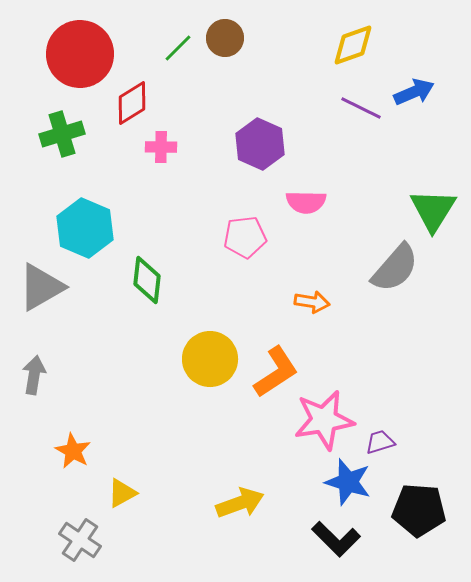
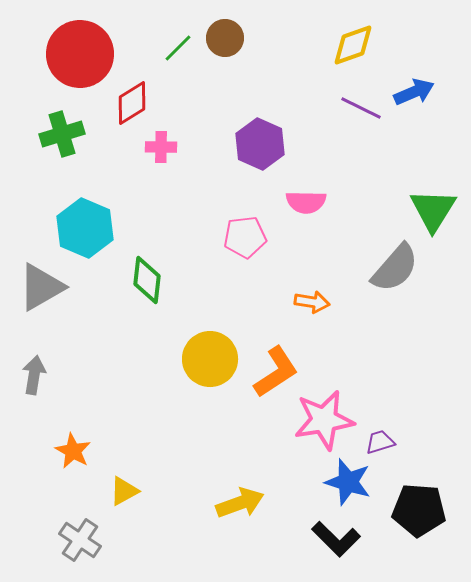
yellow triangle: moved 2 px right, 2 px up
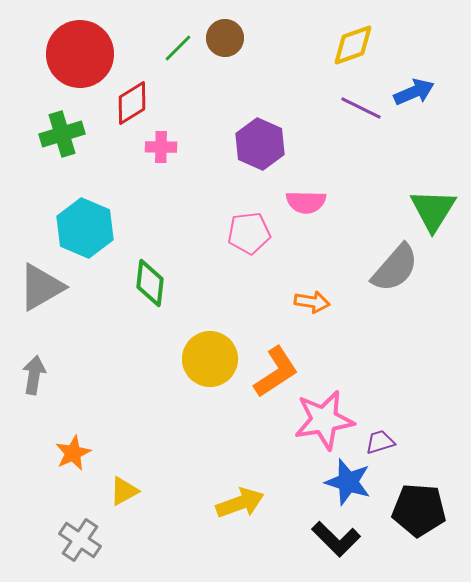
pink pentagon: moved 4 px right, 4 px up
green diamond: moved 3 px right, 3 px down
orange star: moved 2 px down; rotated 18 degrees clockwise
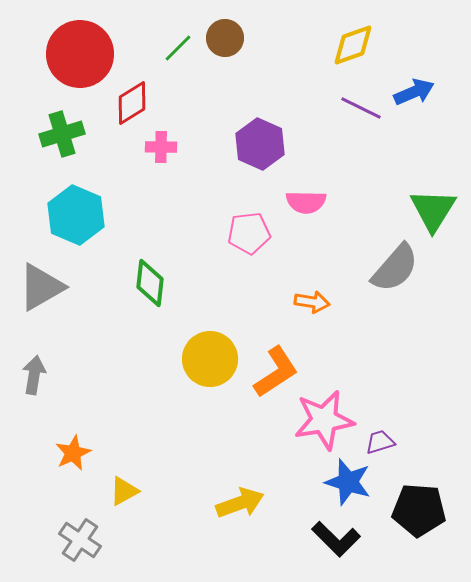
cyan hexagon: moved 9 px left, 13 px up
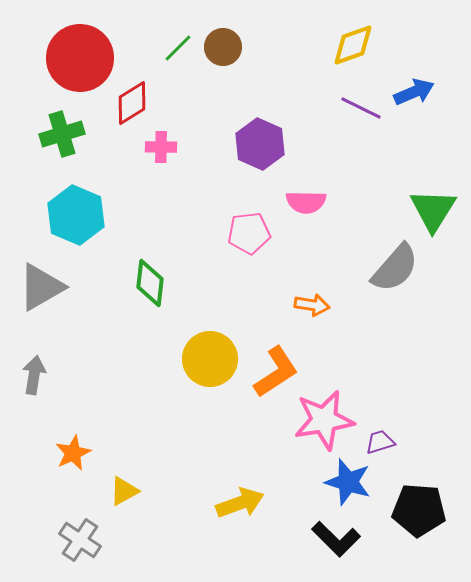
brown circle: moved 2 px left, 9 px down
red circle: moved 4 px down
orange arrow: moved 3 px down
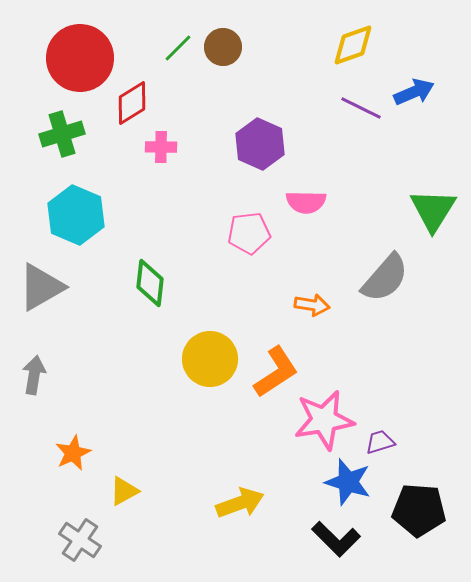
gray semicircle: moved 10 px left, 10 px down
